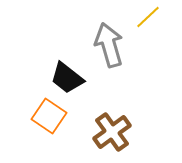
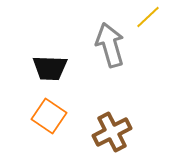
gray arrow: moved 1 px right
black trapezoid: moved 17 px left, 10 px up; rotated 36 degrees counterclockwise
brown cross: rotated 9 degrees clockwise
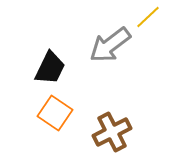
gray arrow: rotated 111 degrees counterclockwise
black trapezoid: rotated 66 degrees counterclockwise
orange square: moved 6 px right, 3 px up
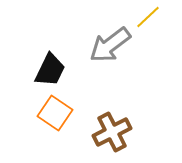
black trapezoid: moved 2 px down
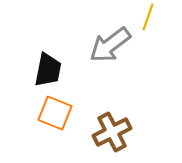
yellow line: rotated 28 degrees counterclockwise
black trapezoid: moved 2 px left; rotated 15 degrees counterclockwise
orange square: rotated 12 degrees counterclockwise
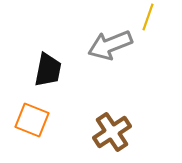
gray arrow: rotated 15 degrees clockwise
orange square: moved 23 px left, 7 px down
brown cross: rotated 6 degrees counterclockwise
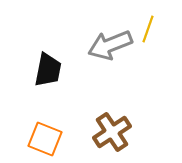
yellow line: moved 12 px down
orange square: moved 13 px right, 19 px down
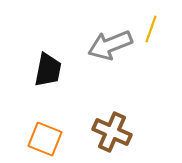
yellow line: moved 3 px right
brown cross: rotated 33 degrees counterclockwise
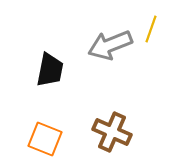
black trapezoid: moved 2 px right
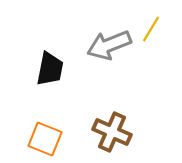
yellow line: rotated 12 degrees clockwise
gray arrow: moved 1 px left
black trapezoid: moved 1 px up
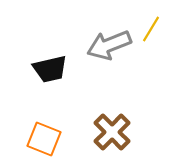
black trapezoid: rotated 66 degrees clockwise
brown cross: rotated 21 degrees clockwise
orange square: moved 1 px left
